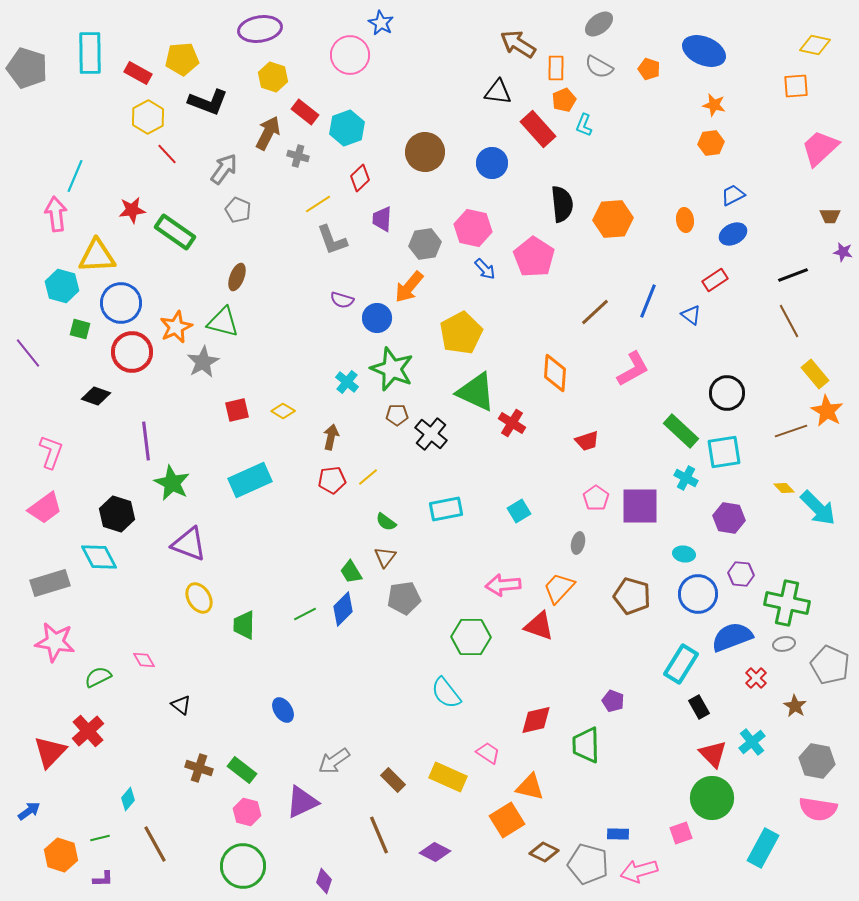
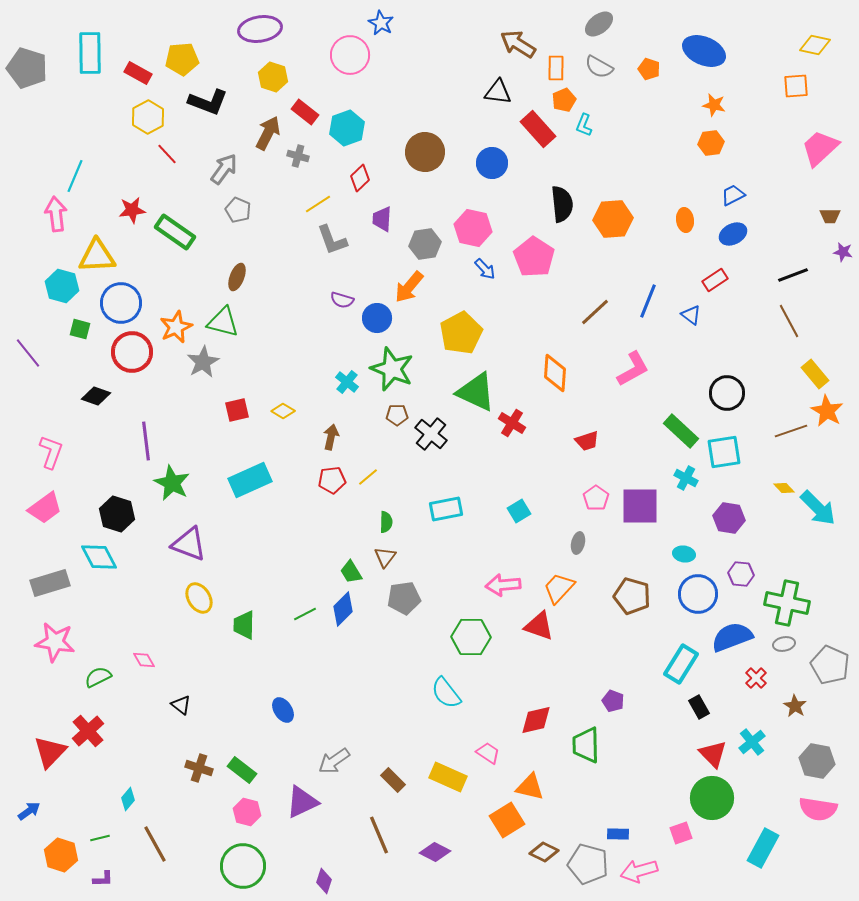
green semicircle at (386, 522): rotated 125 degrees counterclockwise
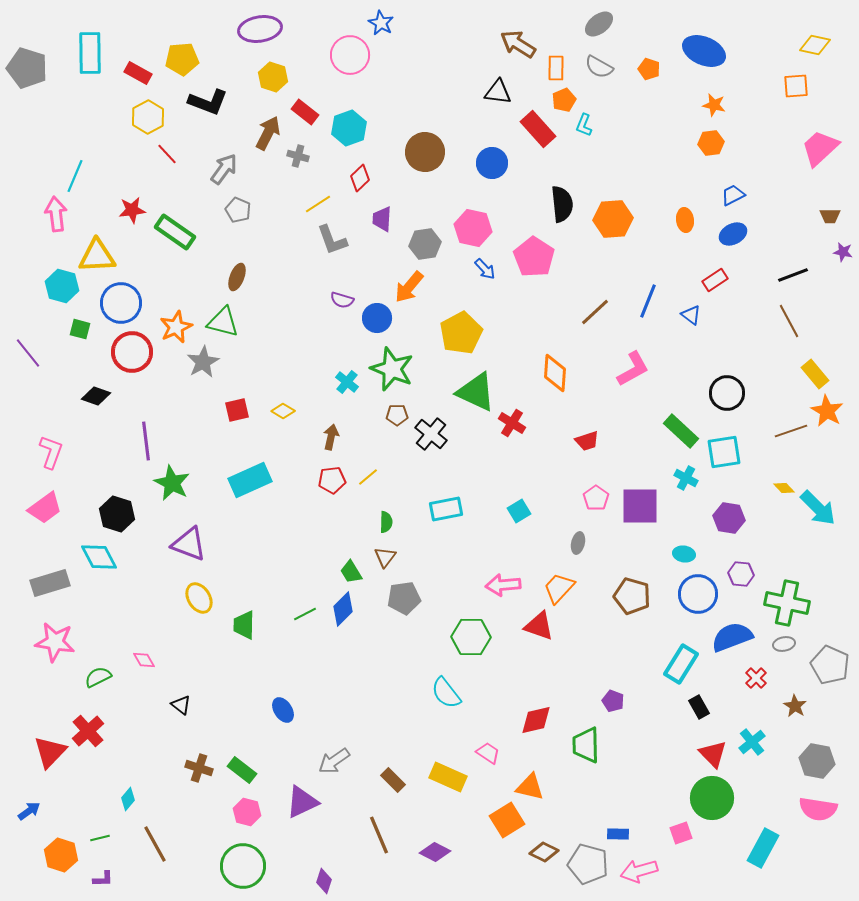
cyan hexagon at (347, 128): moved 2 px right
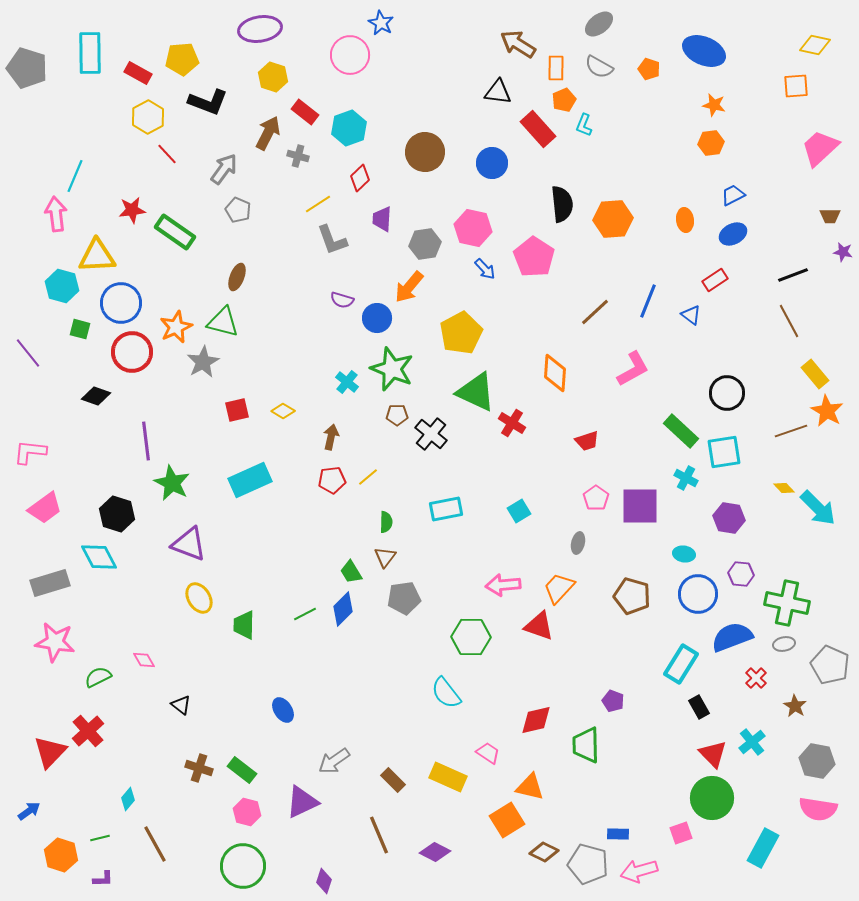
pink L-shape at (51, 452): moved 21 px left; rotated 104 degrees counterclockwise
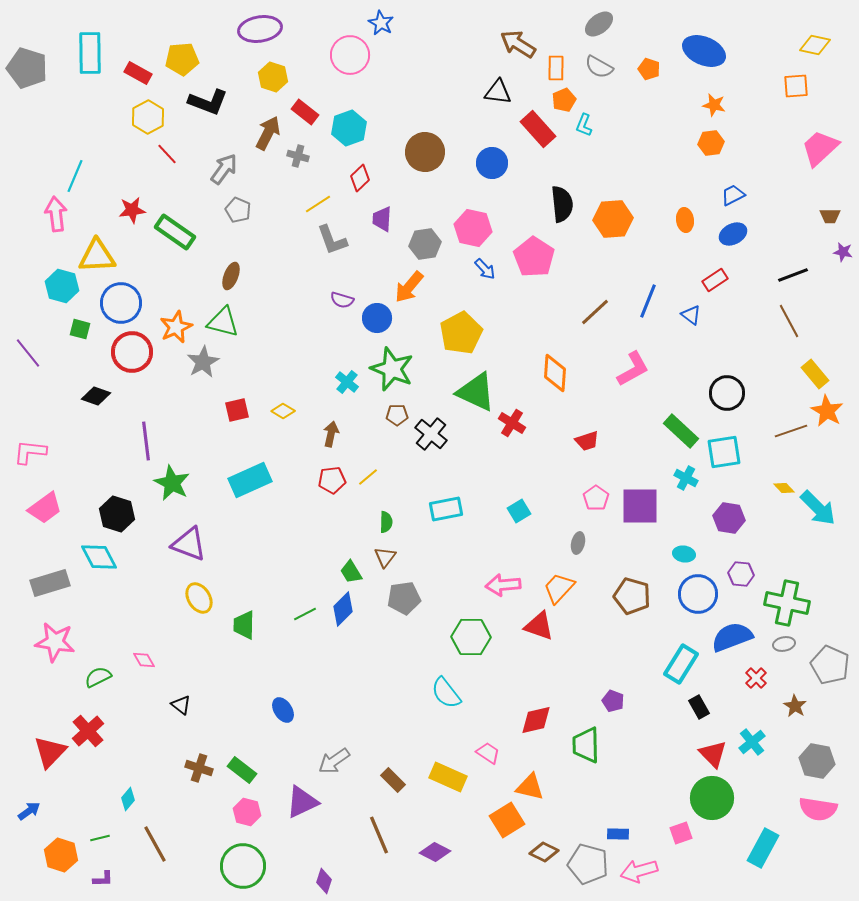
brown ellipse at (237, 277): moved 6 px left, 1 px up
brown arrow at (331, 437): moved 3 px up
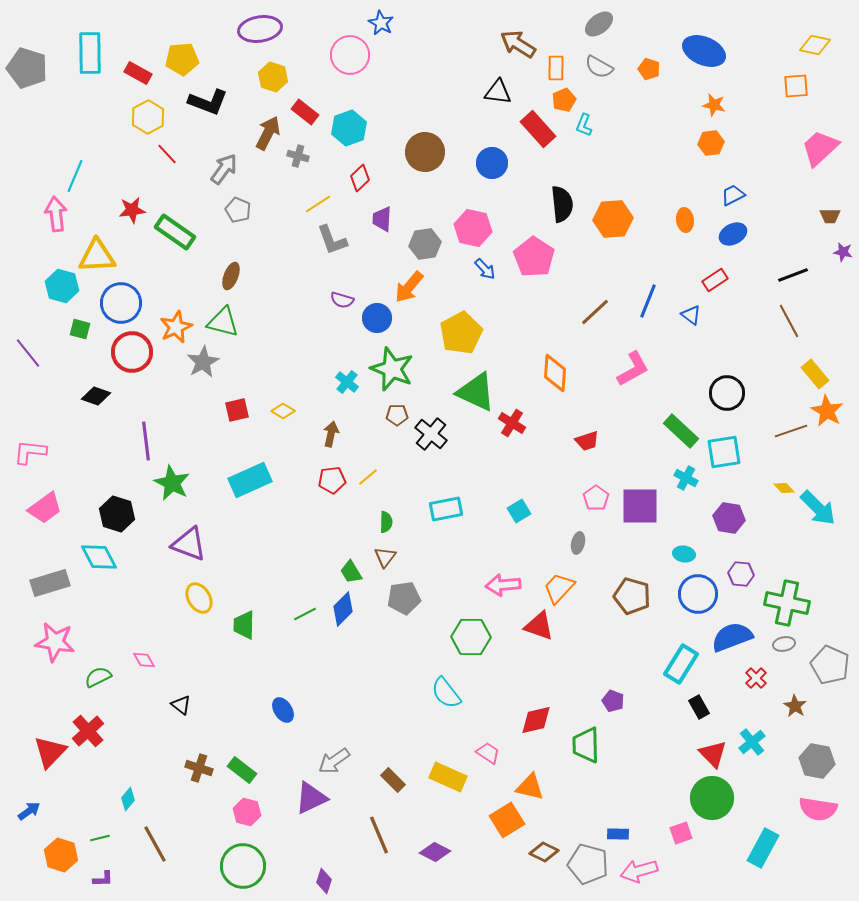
purple triangle at (302, 802): moved 9 px right, 4 px up
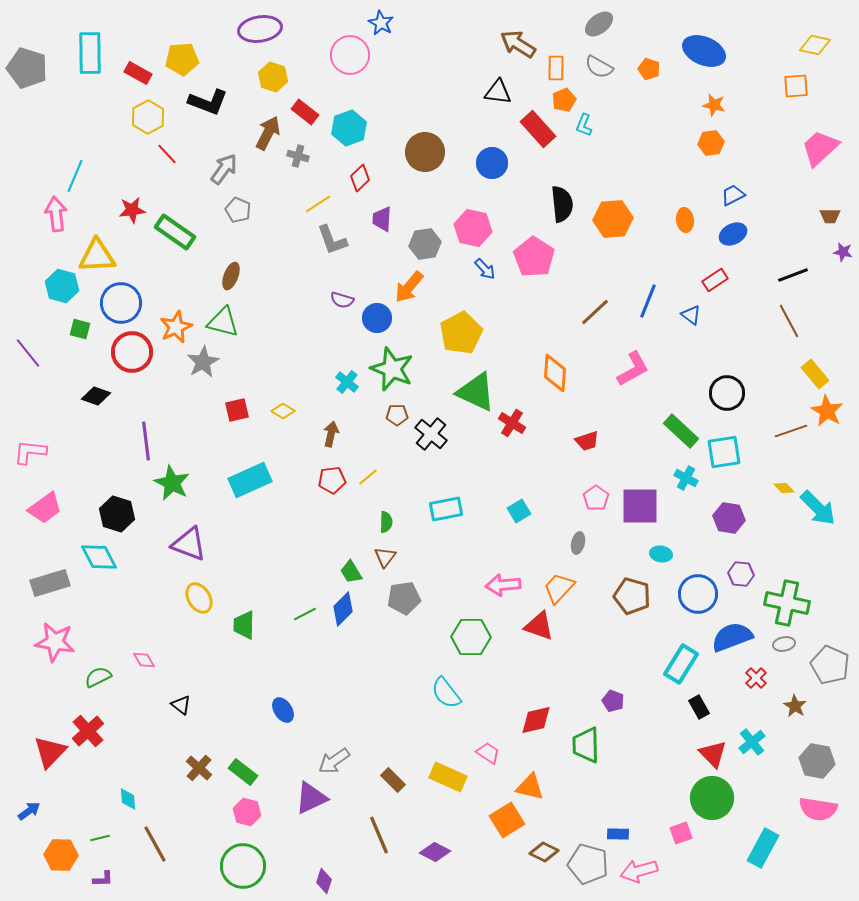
cyan ellipse at (684, 554): moved 23 px left
brown cross at (199, 768): rotated 24 degrees clockwise
green rectangle at (242, 770): moved 1 px right, 2 px down
cyan diamond at (128, 799): rotated 45 degrees counterclockwise
orange hexagon at (61, 855): rotated 16 degrees counterclockwise
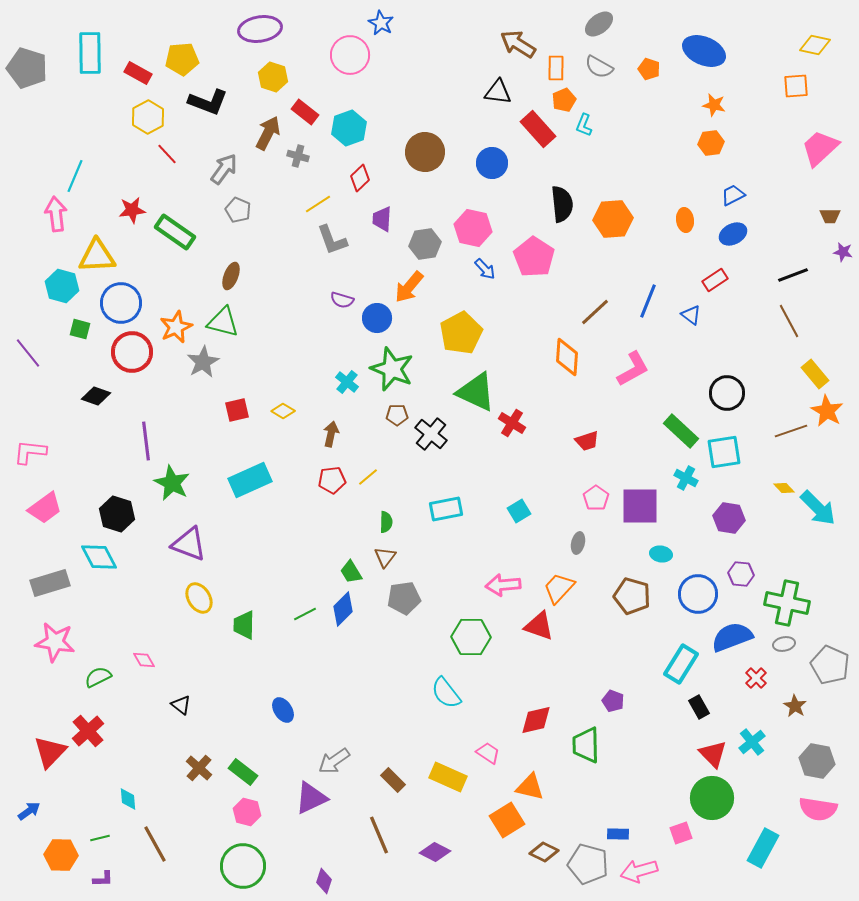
orange diamond at (555, 373): moved 12 px right, 16 px up
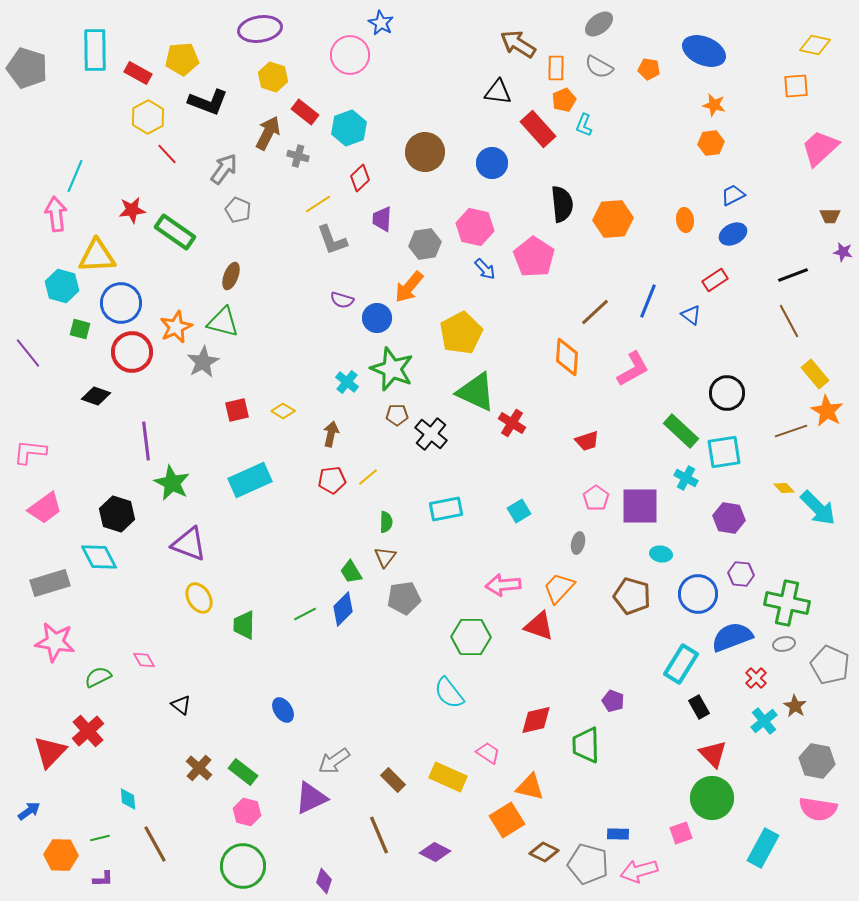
cyan rectangle at (90, 53): moved 5 px right, 3 px up
orange pentagon at (649, 69): rotated 10 degrees counterclockwise
pink hexagon at (473, 228): moved 2 px right, 1 px up
cyan semicircle at (446, 693): moved 3 px right
cyan cross at (752, 742): moved 12 px right, 21 px up
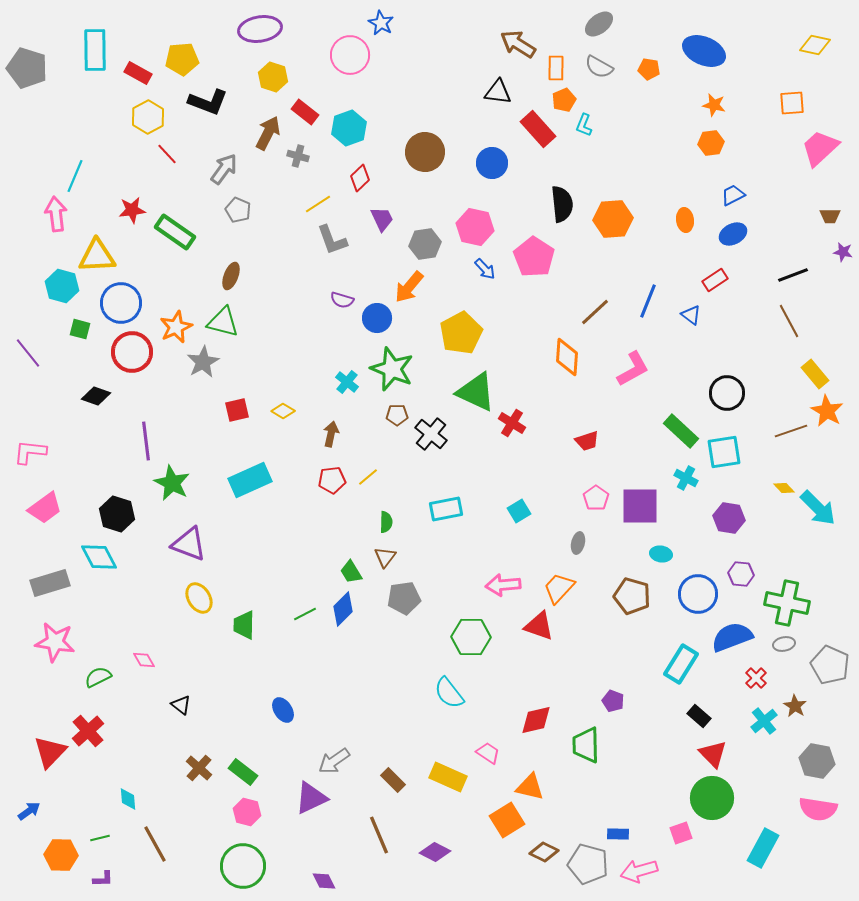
orange square at (796, 86): moved 4 px left, 17 px down
purple trapezoid at (382, 219): rotated 152 degrees clockwise
black rectangle at (699, 707): moved 9 px down; rotated 20 degrees counterclockwise
purple diamond at (324, 881): rotated 45 degrees counterclockwise
